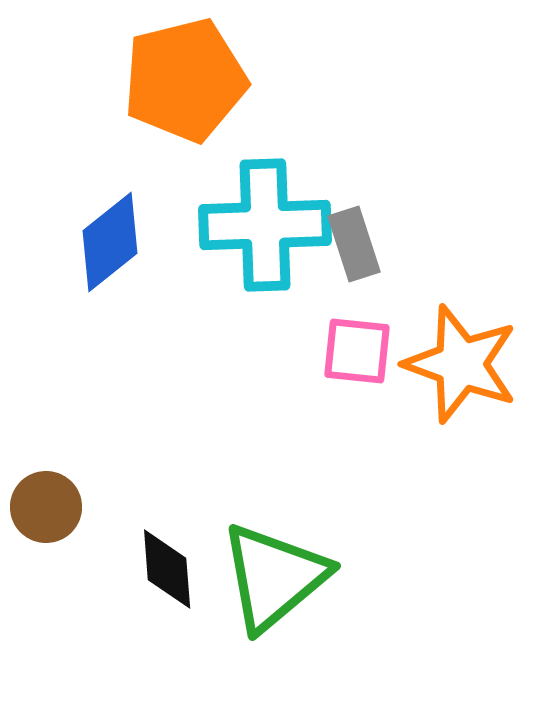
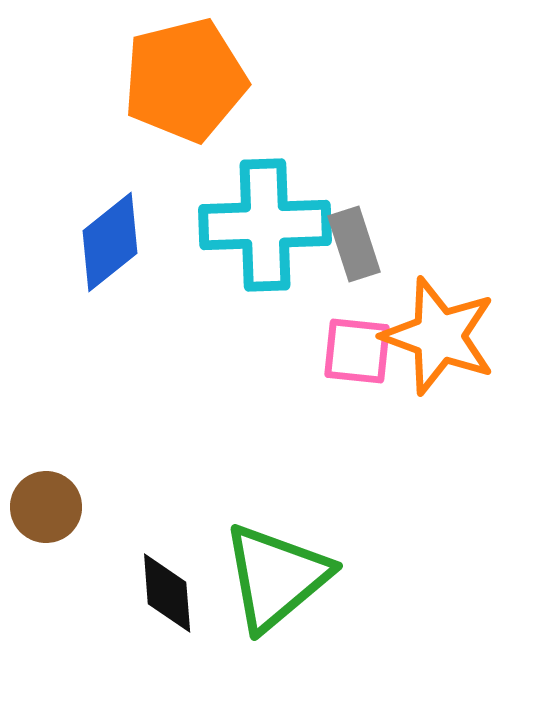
orange star: moved 22 px left, 28 px up
black diamond: moved 24 px down
green triangle: moved 2 px right
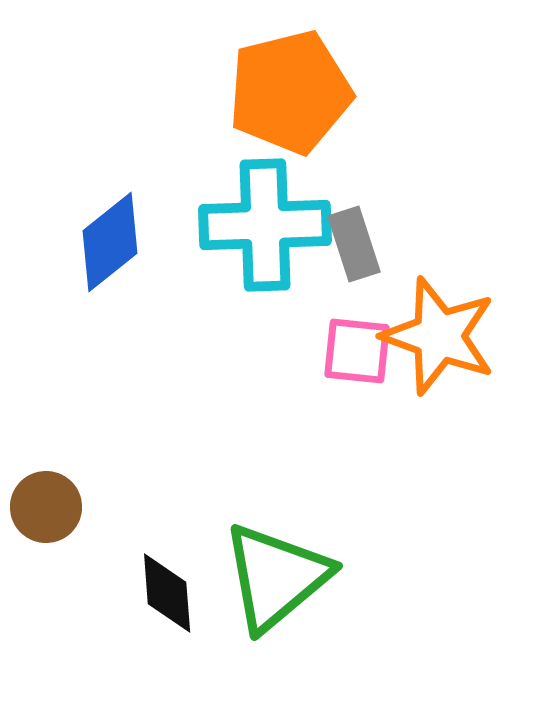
orange pentagon: moved 105 px right, 12 px down
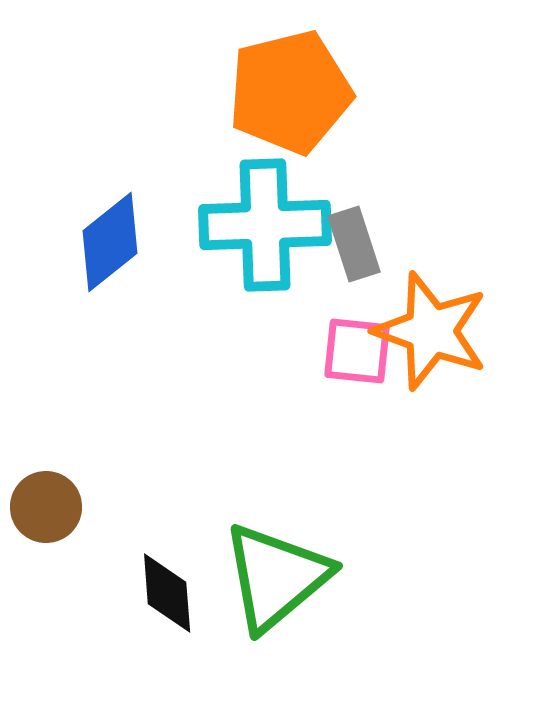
orange star: moved 8 px left, 5 px up
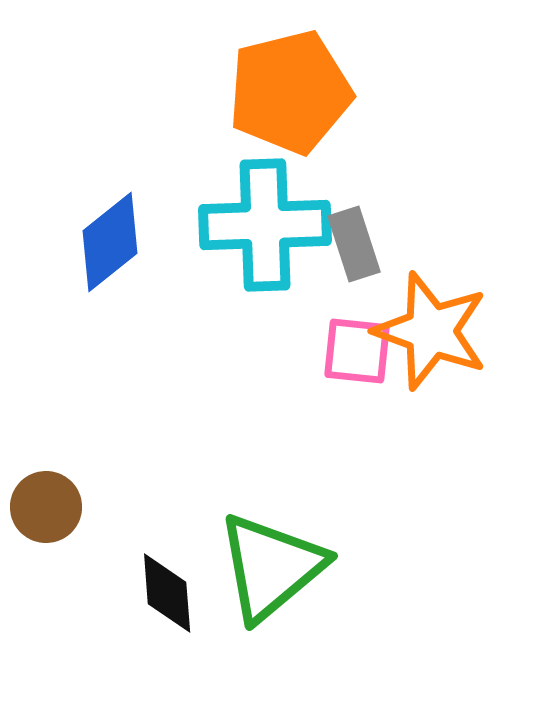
green triangle: moved 5 px left, 10 px up
